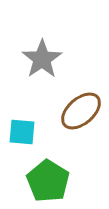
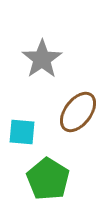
brown ellipse: moved 3 px left, 1 px down; rotated 12 degrees counterclockwise
green pentagon: moved 2 px up
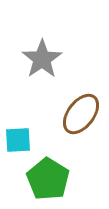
brown ellipse: moved 3 px right, 2 px down
cyan square: moved 4 px left, 8 px down; rotated 8 degrees counterclockwise
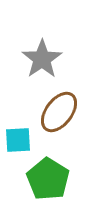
brown ellipse: moved 22 px left, 2 px up
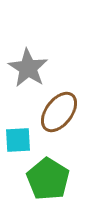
gray star: moved 14 px left, 9 px down; rotated 6 degrees counterclockwise
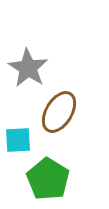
brown ellipse: rotated 6 degrees counterclockwise
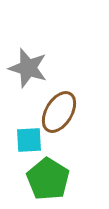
gray star: rotated 15 degrees counterclockwise
cyan square: moved 11 px right
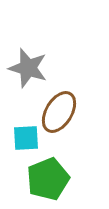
cyan square: moved 3 px left, 2 px up
green pentagon: rotated 18 degrees clockwise
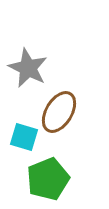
gray star: rotated 9 degrees clockwise
cyan square: moved 2 px left, 1 px up; rotated 20 degrees clockwise
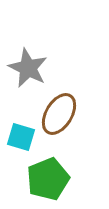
brown ellipse: moved 2 px down
cyan square: moved 3 px left
